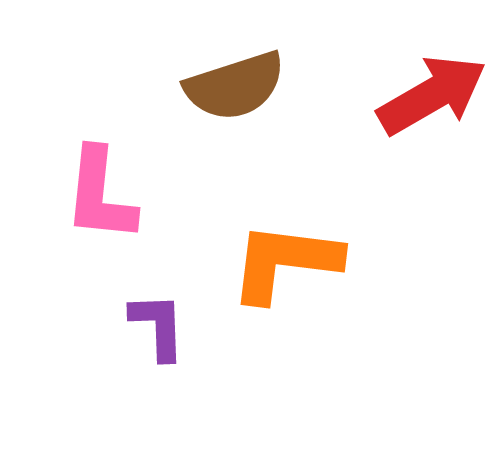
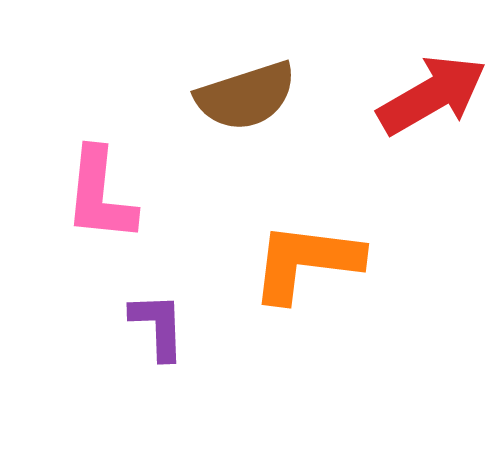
brown semicircle: moved 11 px right, 10 px down
orange L-shape: moved 21 px right
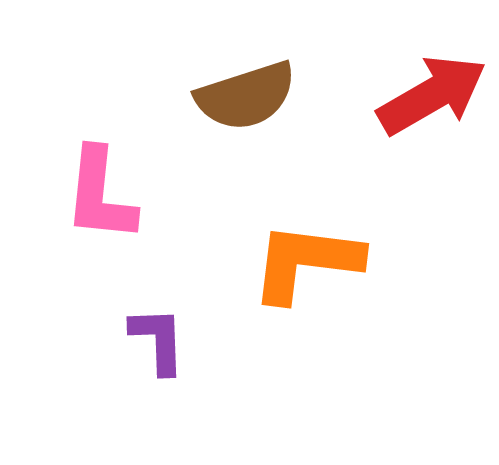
purple L-shape: moved 14 px down
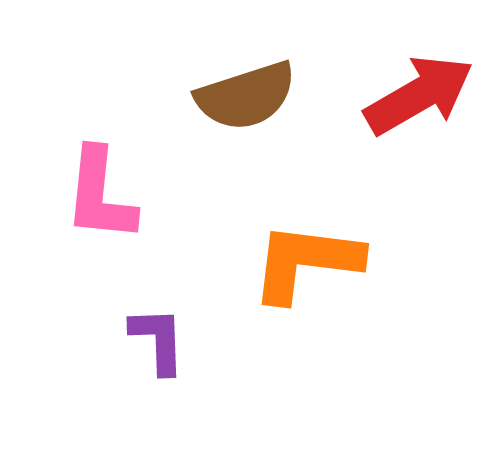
red arrow: moved 13 px left
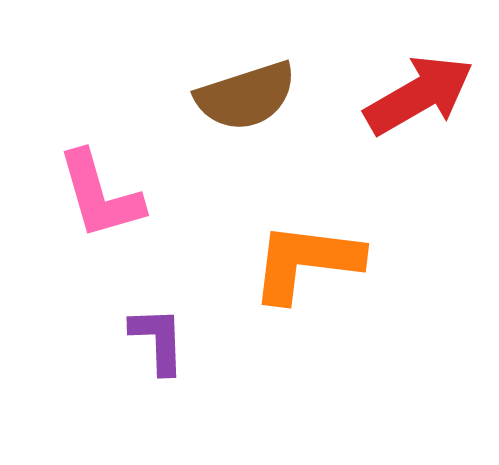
pink L-shape: rotated 22 degrees counterclockwise
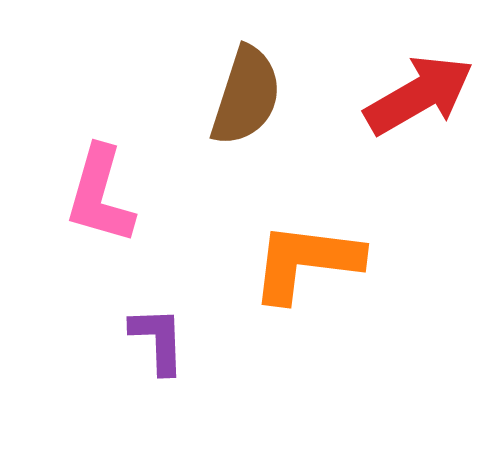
brown semicircle: rotated 54 degrees counterclockwise
pink L-shape: rotated 32 degrees clockwise
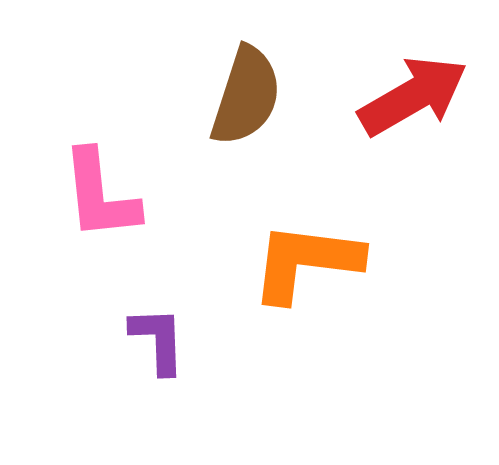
red arrow: moved 6 px left, 1 px down
pink L-shape: rotated 22 degrees counterclockwise
